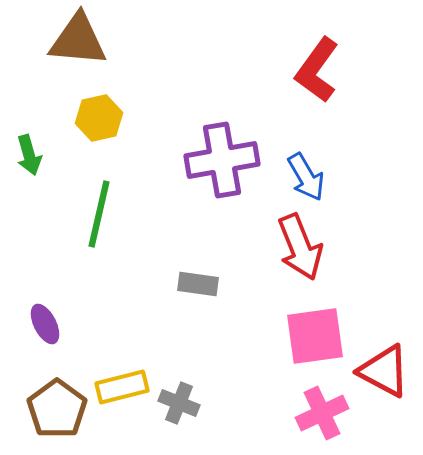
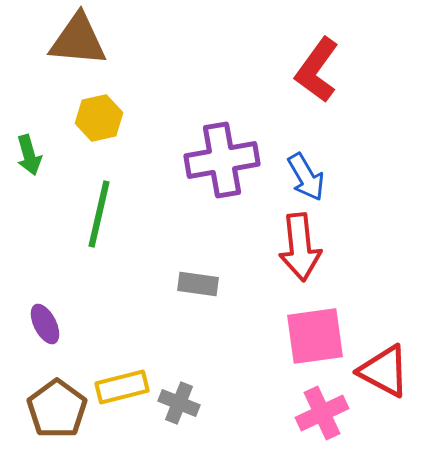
red arrow: rotated 16 degrees clockwise
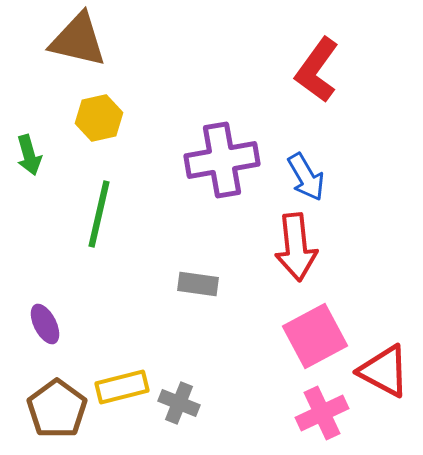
brown triangle: rotated 8 degrees clockwise
red arrow: moved 4 px left
pink square: rotated 20 degrees counterclockwise
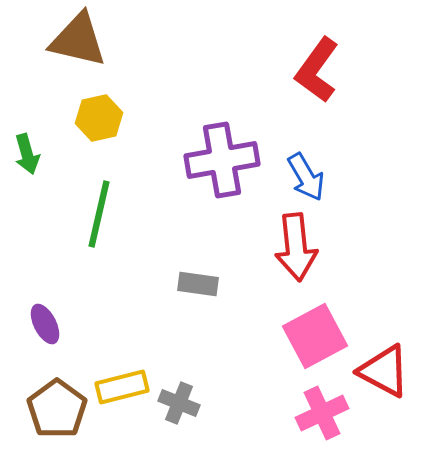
green arrow: moved 2 px left, 1 px up
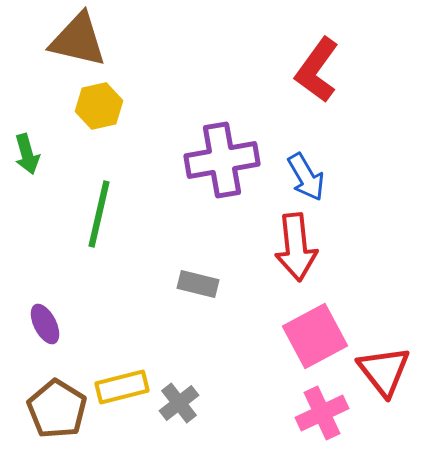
yellow hexagon: moved 12 px up
gray rectangle: rotated 6 degrees clockwise
red triangle: rotated 24 degrees clockwise
gray cross: rotated 30 degrees clockwise
brown pentagon: rotated 4 degrees counterclockwise
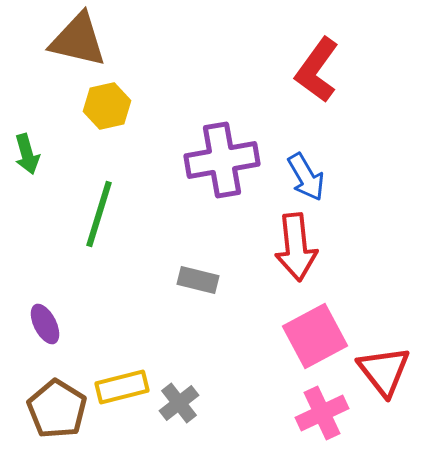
yellow hexagon: moved 8 px right
green line: rotated 4 degrees clockwise
gray rectangle: moved 4 px up
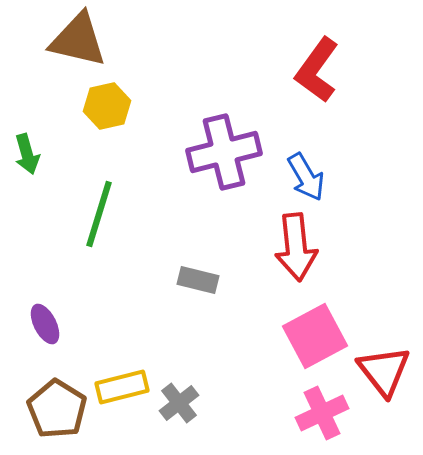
purple cross: moved 2 px right, 8 px up; rotated 4 degrees counterclockwise
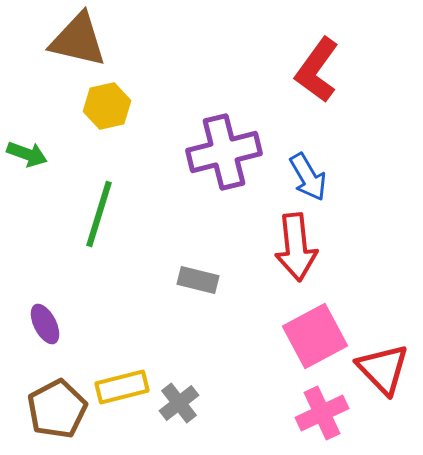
green arrow: rotated 54 degrees counterclockwise
blue arrow: moved 2 px right
red triangle: moved 1 px left, 2 px up; rotated 6 degrees counterclockwise
brown pentagon: rotated 12 degrees clockwise
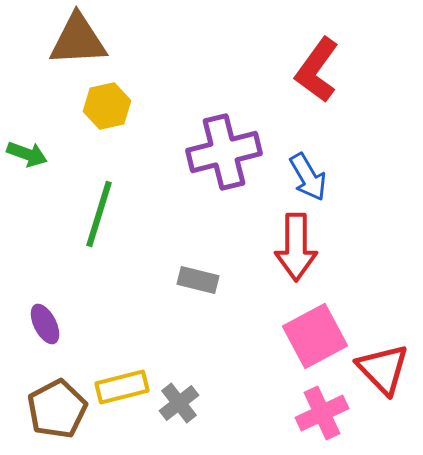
brown triangle: rotated 16 degrees counterclockwise
red arrow: rotated 6 degrees clockwise
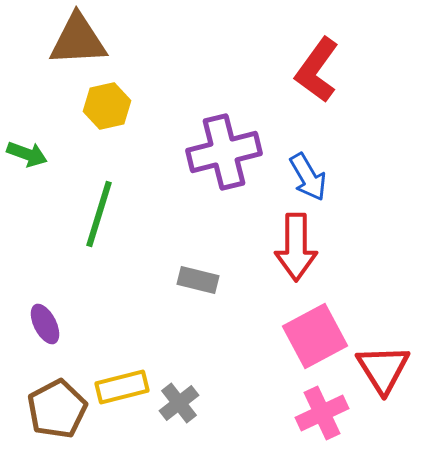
red triangle: rotated 12 degrees clockwise
